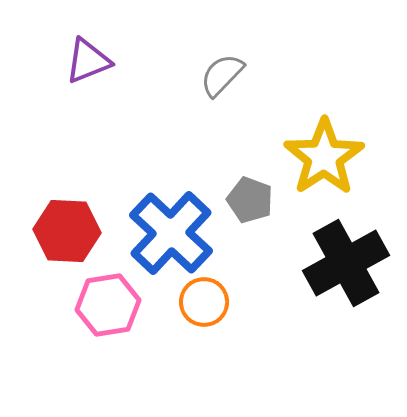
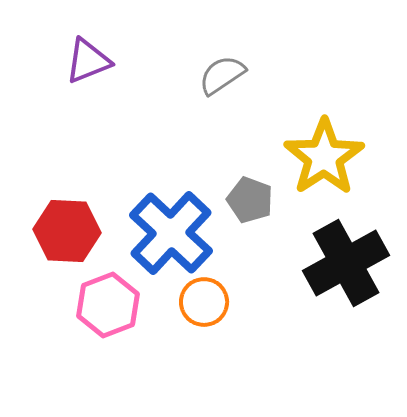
gray semicircle: rotated 12 degrees clockwise
pink hexagon: rotated 12 degrees counterclockwise
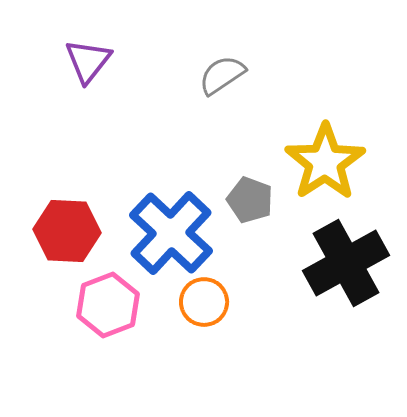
purple triangle: rotated 30 degrees counterclockwise
yellow star: moved 1 px right, 5 px down
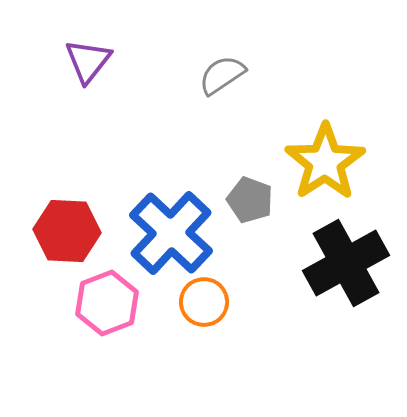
pink hexagon: moved 1 px left, 2 px up
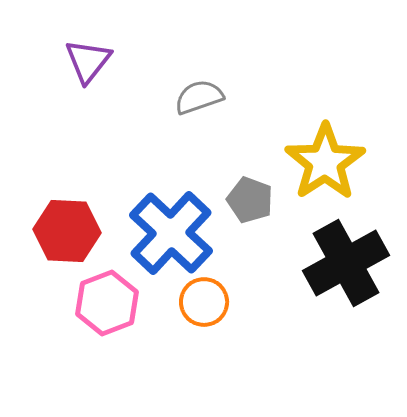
gray semicircle: moved 23 px left, 22 px down; rotated 15 degrees clockwise
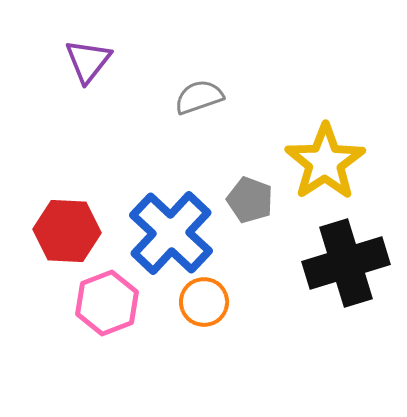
black cross: rotated 12 degrees clockwise
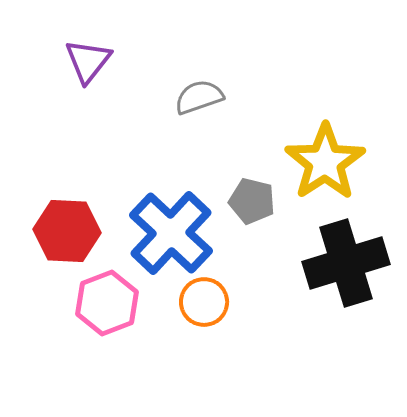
gray pentagon: moved 2 px right, 1 px down; rotated 6 degrees counterclockwise
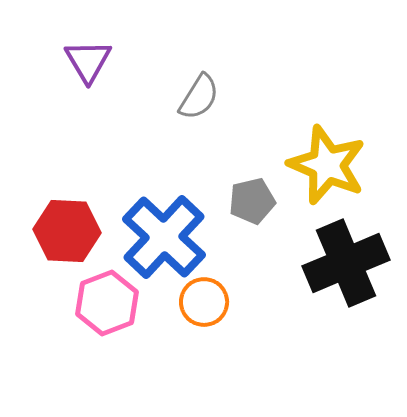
purple triangle: rotated 9 degrees counterclockwise
gray semicircle: rotated 141 degrees clockwise
yellow star: moved 2 px right, 3 px down; rotated 16 degrees counterclockwise
gray pentagon: rotated 27 degrees counterclockwise
blue cross: moved 7 px left, 4 px down
black cross: rotated 6 degrees counterclockwise
